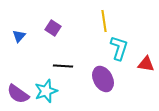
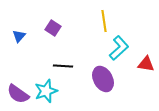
cyan L-shape: rotated 30 degrees clockwise
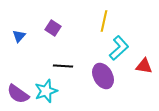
yellow line: rotated 20 degrees clockwise
red triangle: moved 2 px left, 2 px down
purple ellipse: moved 3 px up
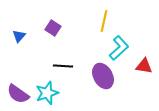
cyan star: moved 1 px right, 2 px down
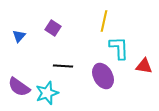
cyan L-shape: rotated 50 degrees counterclockwise
purple semicircle: moved 1 px right, 7 px up
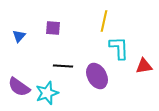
purple square: rotated 28 degrees counterclockwise
red triangle: rotated 18 degrees counterclockwise
purple ellipse: moved 6 px left
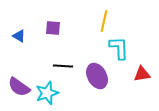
blue triangle: rotated 40 degrees counterclockwise
red triangle: moved 2 px left, 8 px down
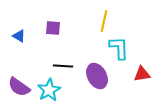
cyan star: moved 2 px right, 3 px up; rotated 10 degrees counterclockwise
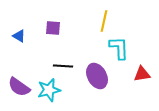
cyan star: rotated 15 degrees clockwise
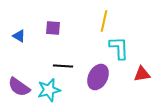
purple ellipse: moved 1 px right, 1 px down; rotated 55 degrees clockwise
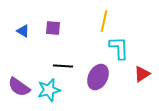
blue triangle: moved 4 px right, 5 px up
red triangle: rotated 24 degrees counterclockwise
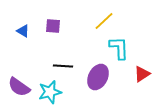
yellow line: rotated 35 degrees clockwise
purple square: moved 2 px up
cyan star: moved 1 px right, 2 px down
